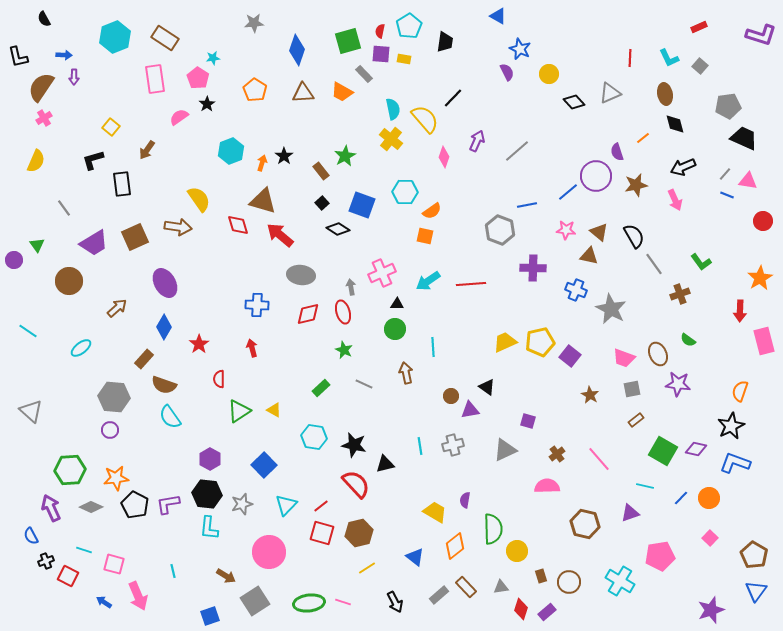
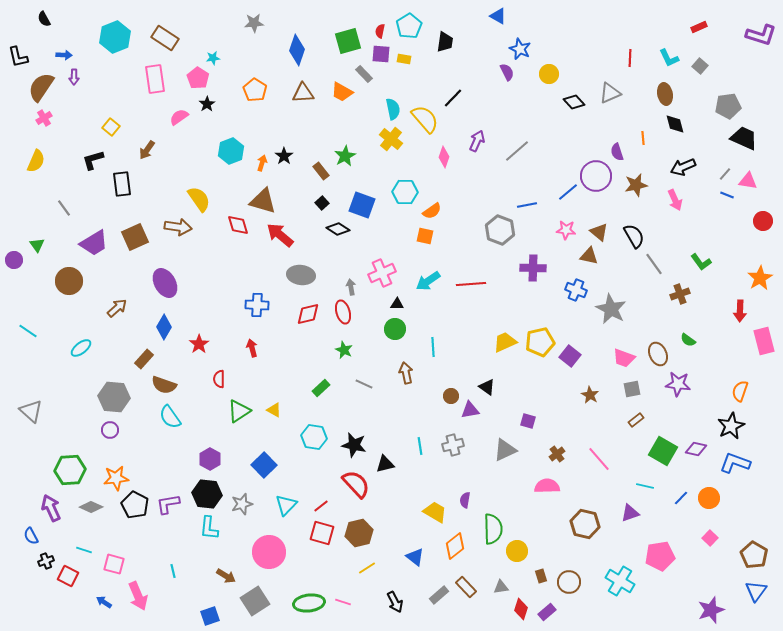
orange line at (643, 138): rotated 56 degrees counterclockwise
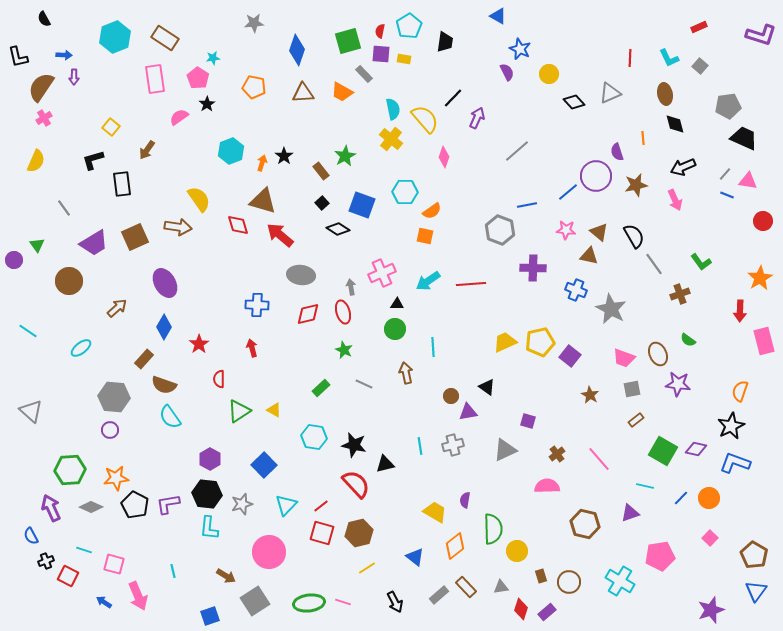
orange pentagon at (255, 90): moved 1 px left, 3 px up; rotated 20 degrees counterclockwise
purple arrow at (477, 141): moved 23 px up
purple triangle at (470, 410): moved 2 px left, 2 px down
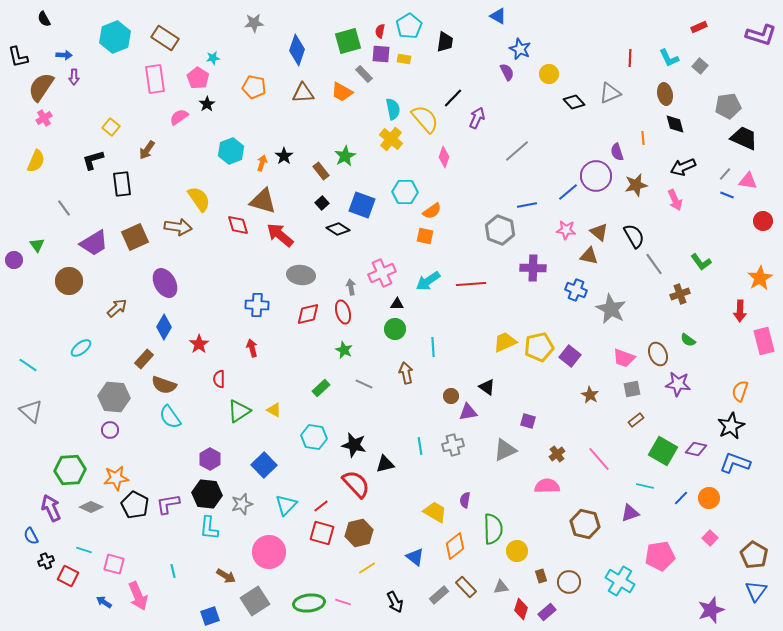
cyan line at (28, 331): moved 34 px down
yellow pentagon at (540, 342): moved 1 px left, 5 px down
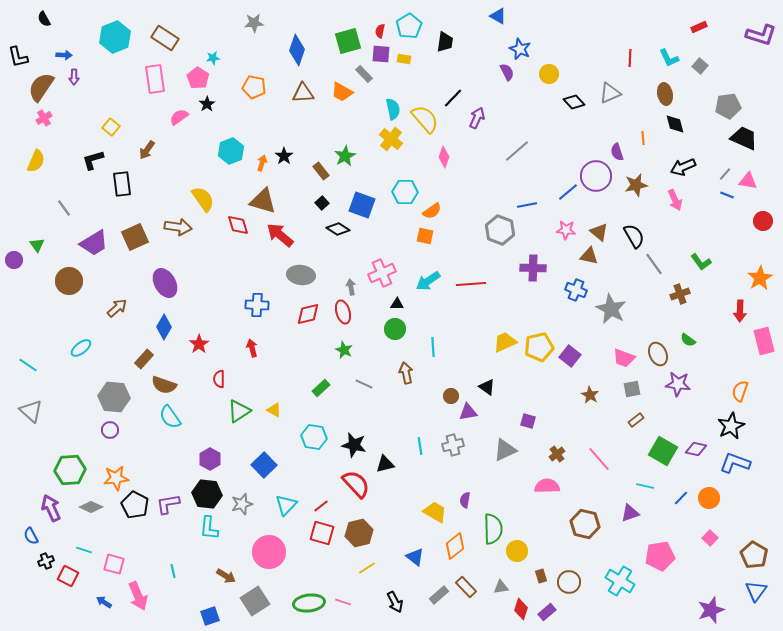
yellow semicircle at (199, 199): moved 4 px right
